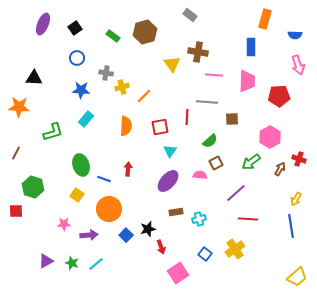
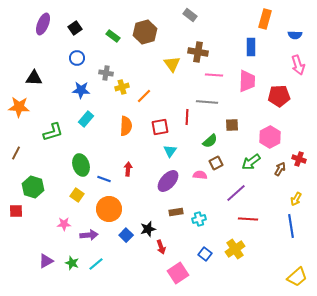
brown square at (232, 119): moved 6 px down
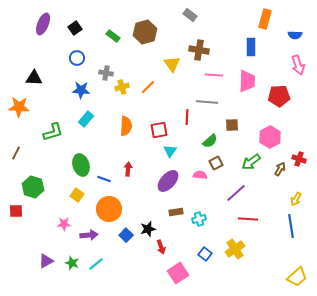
brown cross at (198, 52): moved 1 px right, 2 px up
orange line at (144, 96): moved 4 px right, 9 px up
red square at (160, 127): moved 1 px left, 3 px down
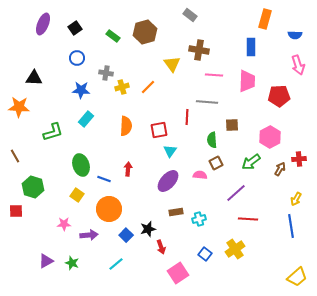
green semicircle at (210, 141): moved 2 px right, 1 px up; rotated 126 degrees clockwise
brown line at (16, 153): moved 1 px left, 3 px down; rotated 56 degrees counterclockwise
red cross at (299, 159): rotated 24 degrees counterclockwise
cyan line at (96, 264): moved 20 px right
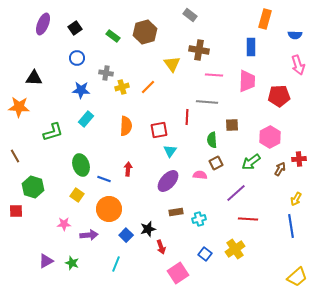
cyan line at (116, 264): rotated 28 degrees counterclockwise
